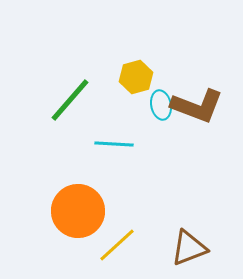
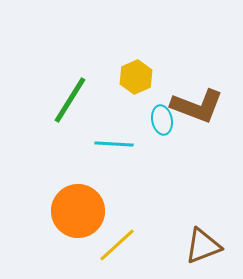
yellow hexagon: rotated 8 degrees counterclockwise
green line: rotated 9 degrees counterclockwise
cyan ellipse: moved 1 px right, 15 px down
brown triangle: moved 14 px right, 2 px up
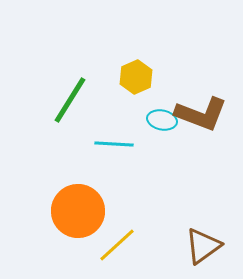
brown L-shape: moved 4 px right, 8 px down
cyan ellipse: rotated 68 degrees counterclockwise
brown triangle: rotated 15 degrees counterclockwise
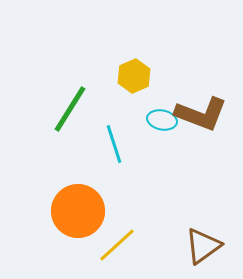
yellow hexagon: moved 2 px left, 1 px up
green line: moved 9 px down
cyan line: rotated 69 degrees clockwise
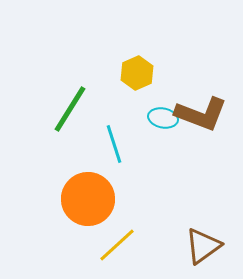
yellow hexagon: moved 3 px right, 3 px up
cyan ellipse: moved 1 px right, 2 px up
orange circle: moved 10 px right, 12 px up
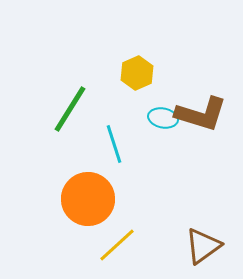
brown L-shape: rotated 4 degrees counterclockwise
